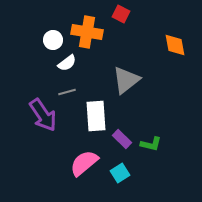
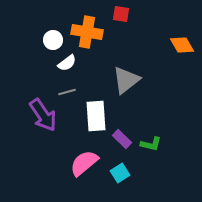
red square: rotated 18 degrees counterclockwise
orange diamond: moved 7 px right; rotated 20 degrees counterclockwise
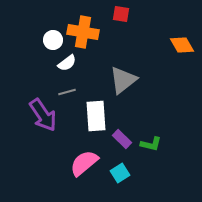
orange cross: moved 4 px left
gray triangle: moved 3 px left
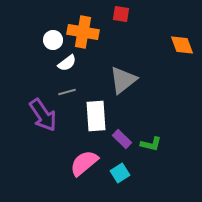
orange diamond: rotated 10 degrees clockwise
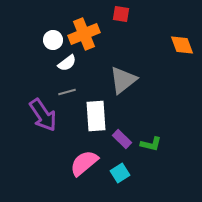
orange cross: moved 1 px right, 2 px down; rotated 32 degrees counterclockwise
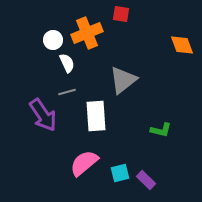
orange cross: moved 3 px right, 1 px up
white semicircle: rotated 78 degrees counterclockwise
purple rectangle: moved 24 px right, 41 px down
green L-shape: moved 10 px right, 14 px up
cyan square: rotated 18 degrees clockwise
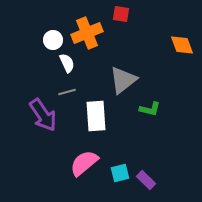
green L-shape: moved 11 px left, 21 px up
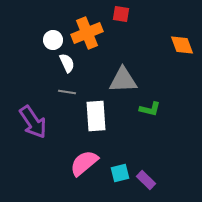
gray triangle: rotated 36 degrees clockwise
gray line: rotated 24 degrees clockwise
purple arrow: moved 10 px left, 7 px down
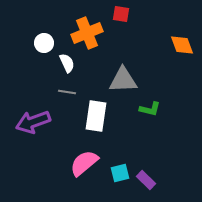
white circle: moved 9 px left, 3 px down
white rectangle: rotated 12 degrees clockwise
purple arrow: rotated 104 degrees clockwise
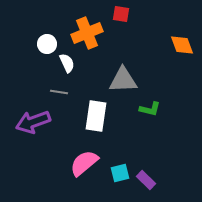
white circle: moved 3 px right, 1 px down
gray line: moved 8 px left
